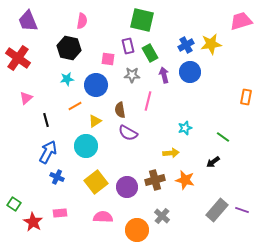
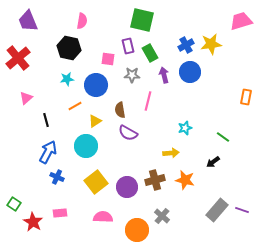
red cross at (18, 58): rotated 15 degrees clockwise
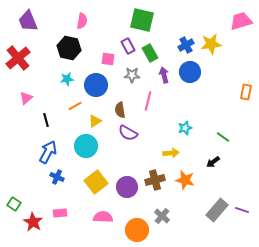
purple rectangle at (128, 46): rotated 14 degrees counterclockwise
orange rectangle at (246, 97): moved 5 px up
